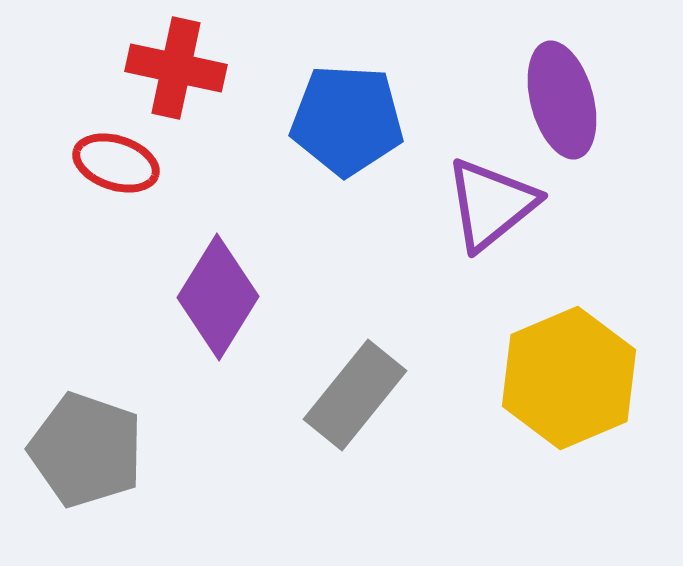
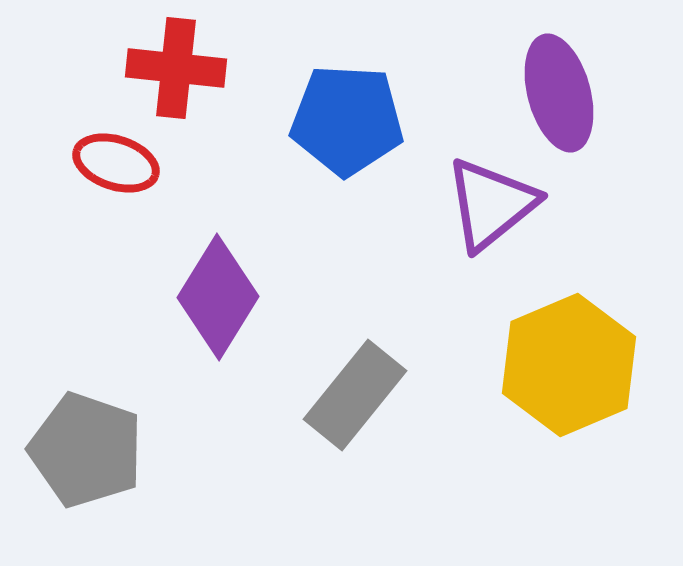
red cross: rotated 6 degrees counterclockwise
purple ellipse: moved 3 px left, 7 px up
yellow hexagon: moved 13 px up
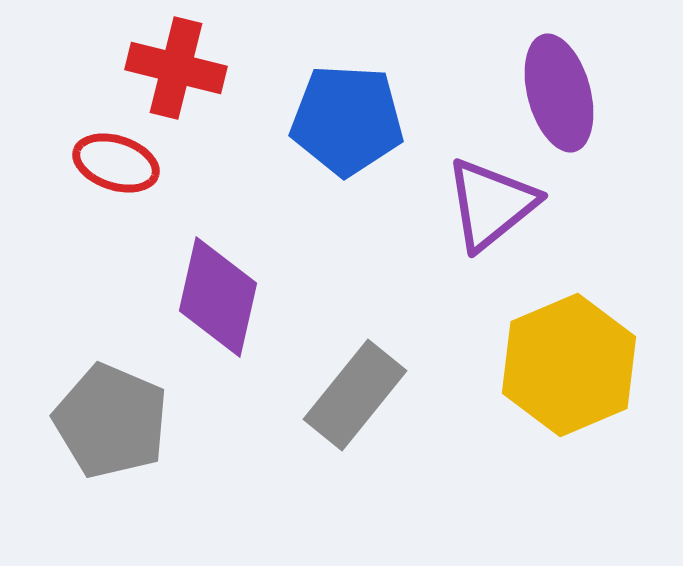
red cross: rotated 8 degrees clockwise
purple diamond: rotated 19 degrees counterclockwise
gray pentagon: moved 25 px right, 29 px up; rotated 4 degrees clockwise
